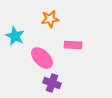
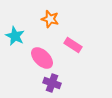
orange star: rotated 24 degrees clockwise
pink rectangle: rotated 30 degrees clockwise
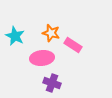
orange star: moved 1 px right, 14 px down
pink ellipse: rotated 50 degrees counterclockwise
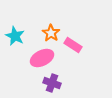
orange star: rotated 18 degrees clockwise
pink ellipse: rotated 20 degrees counterclockwise
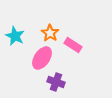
orange star: moved 1 px left
pink ellipse: rotated 30 degrees counterclockwise
purple cross: moved 4 px right, 1 px up
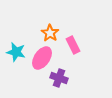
cyan star: moved 1 px right, 16 px down; rotated 12 degrees counterclockwise
pink rectangle: rotated 30 degrees clockwise
purple cross: moved 3 px right, 4 px up
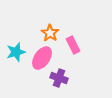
cyan star: rotated 30 degrees counterclockwise
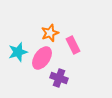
orange star: rotated 18 degrees clockwise
cyan star: moved 2 px right
